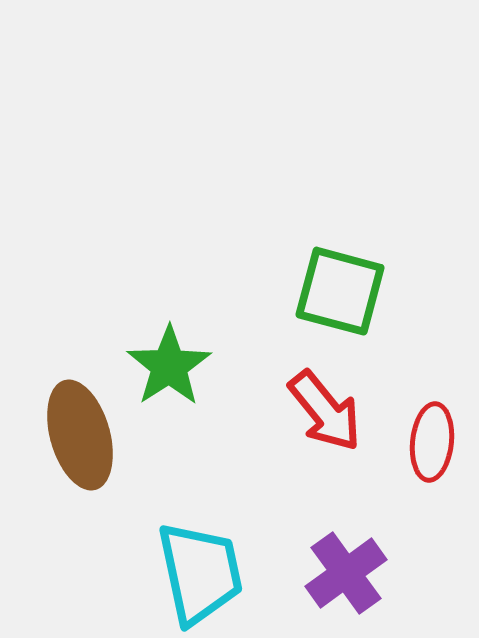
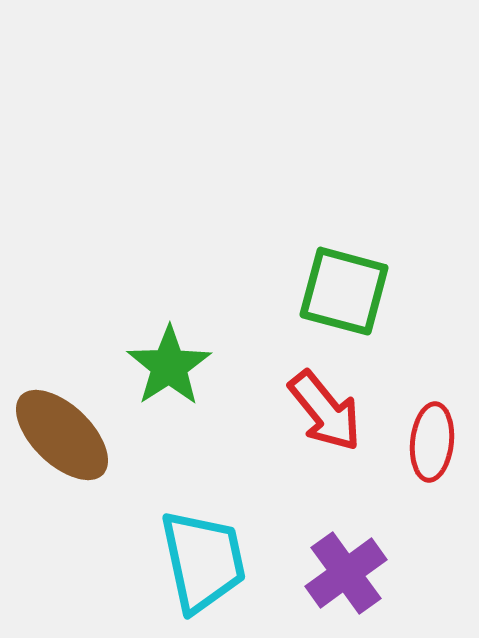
green square: moved 4 px right
brown ellipse: moved 18 px left; rotated 30 degrees counterclockwise
cyan trapezoid: moved 3 px right, 12 px up
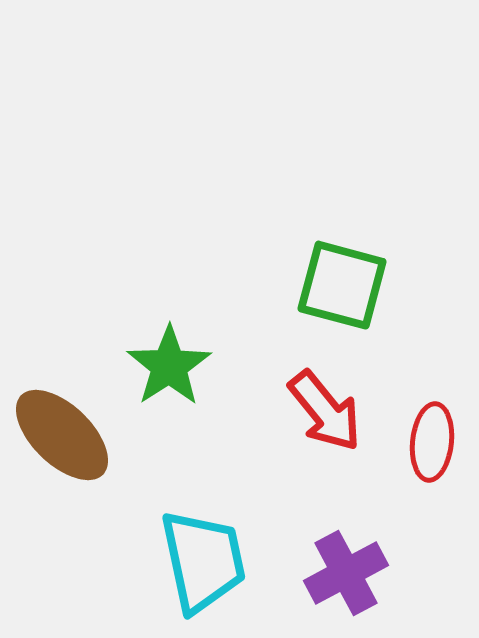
green square: moved 2 px left, 6 px up
purple cross: rotated 8 degrees clockwise
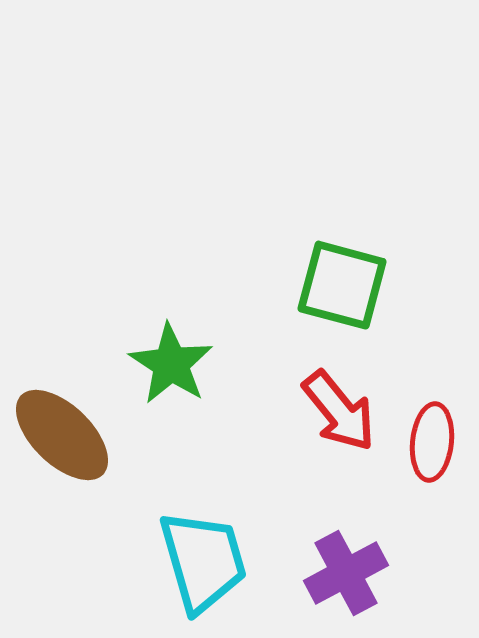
green star: moved 2 px right, 2 px up; rotated 6 degrees counterclockwise
red arrow: moved 14 px right
cyan trapezoid: rotated 4 degrees counterclockwise
